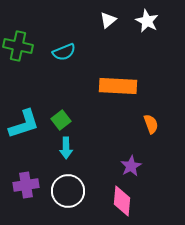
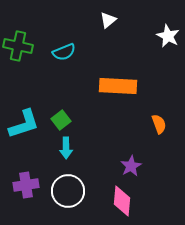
white star: moved 21 px right, 15 px down
orange semicircle: moved 8 px right
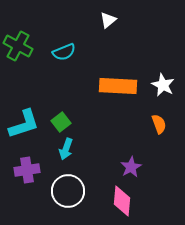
white star: moved 5 px left, 49 px down
green cross: rotated 16 degrees clockwise
green square: moved 2 px down
cyan arrow: moved 1 px down; rotated 20 degrees clockwise
purple star: moved 1 px down
purple cross: moved 1 px right, 15 px up
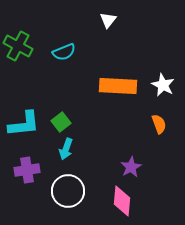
white triangle: rotated 12 degrees counterclockwise
cyan L-shape: rotated 12 degrees clockwise
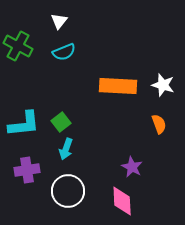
white triangle: moved 49 px left, 1 px down
white star: rotated 10 degrees counterclockwise
purple star: moved 1 px right; rotated 15 degrees counterclockwise
pink diamond: rotated 8 degrees counterclockwise
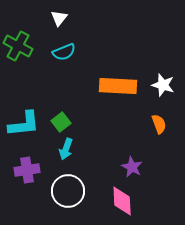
white triangle: moved 3 px up
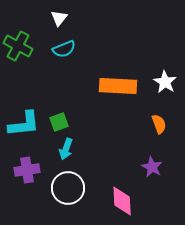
cyan semicircle: moved 3 px up
white star: moved 2 px right, 3 px up; rotated 15 degrees clockwise
green square: moved 2 px left; rotated 18 degrees clockwise
purple star: moved 20 px right
white circle: moved 3 px up
